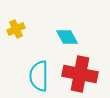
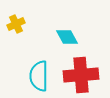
yellow cross: moved 5 px up
red cross: moved 1 px right, 1 px down; rotated 16 degrees counterclockwise
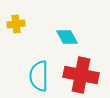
yellow cross: rotated 18 degrees clockwise
red cross: rotated 16 degrees clockwise
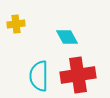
red cross: moved 3 px left; rotated 20 degrees counterclockwise
